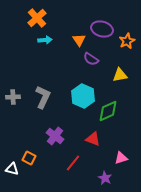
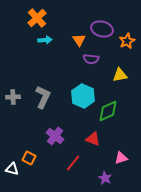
purple semicircle: rotated 28 degrees counterclockwise
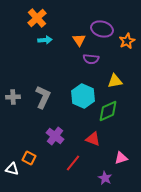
yellow triangle: moved 5 px left, 6 px down
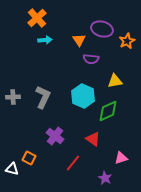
red triangle: rotated 14 degrees clockwise
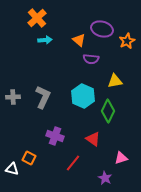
orange triangle: rotated 16 degrees counterclockwise
green diamond: rotated 40 degrees counterclockwise
purple cross: rotated 18 degrees counterclockwise
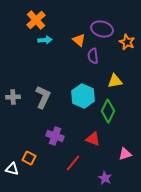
orange cross: moved 1 px left, 2 px down
orange star: moved 1 px down; rotated 21 degrees counterclockwise
purple semicircle: moved 2 px right, 3 px up; rotated 77 degrees clockwise
red triangle: rotated 14 degrees counterclockwise
pink triangle: moved 4 px right, 4 px up
